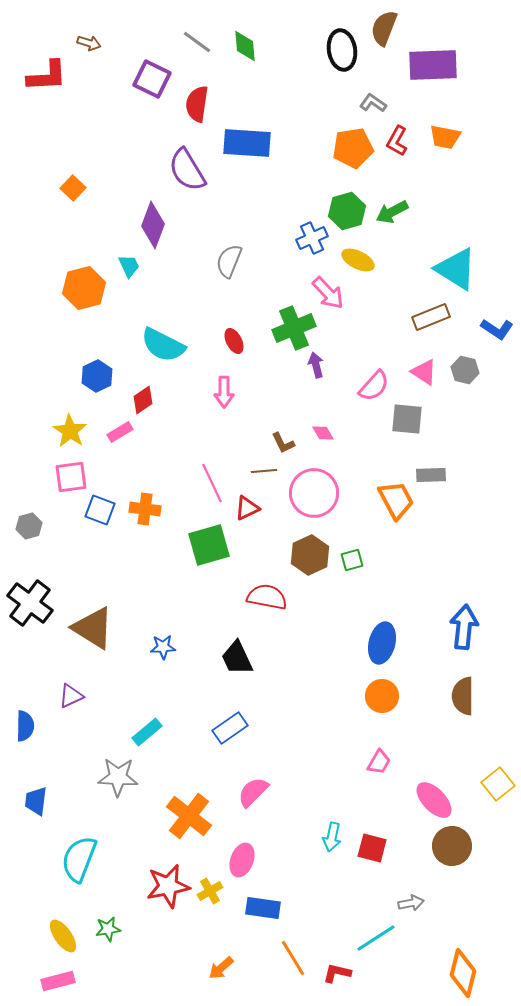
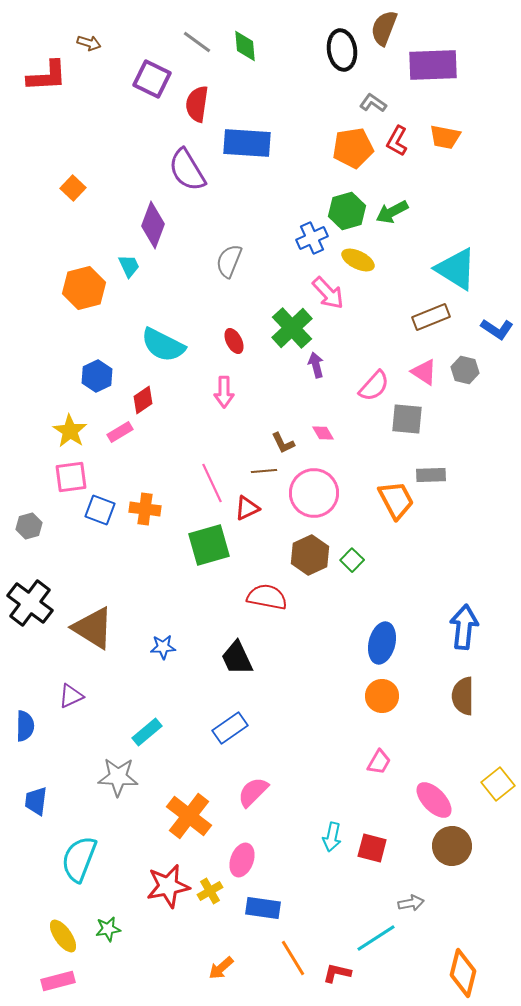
green cross at (294, 328): moved 2 px left; rotated 21 degrees counterclockwise
green square at (352, 560): rotated 30 degrees counterclockwise
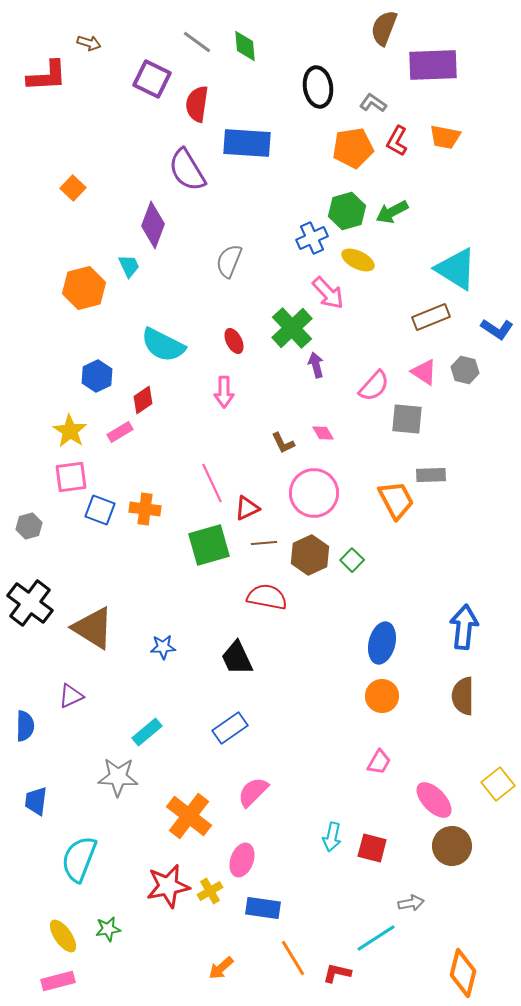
black ellipse at (342, 50): moved 24 px left, 37 px down
brown line at (264, 471): moved 72 px down
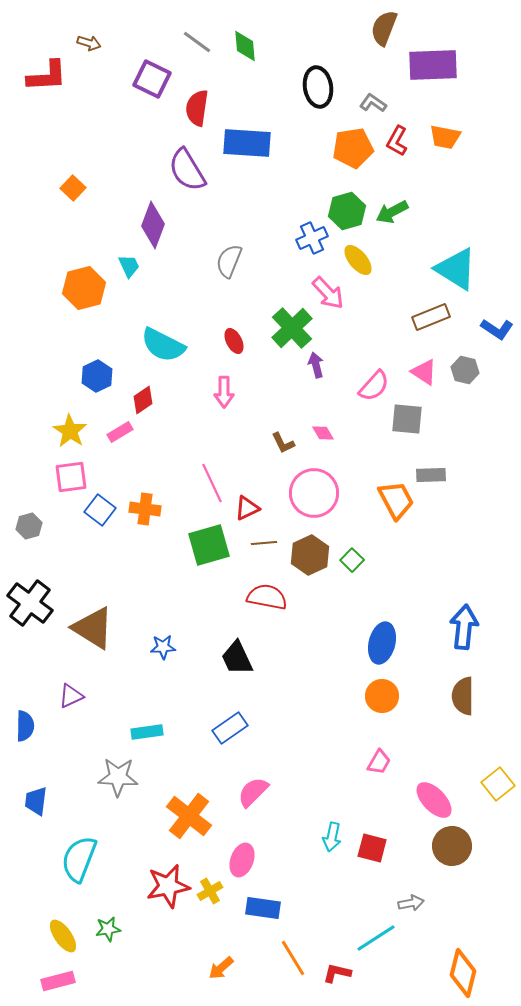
red semicircle at (197, 104): moved 4 px down
yellow ellipse at (358, 260): rotated 24 degrees clockwise
blue square at (100, 510): rotated 16 degrees clockwise
cyan rectangle at (147, 732): rotated 32 degrees clockwise
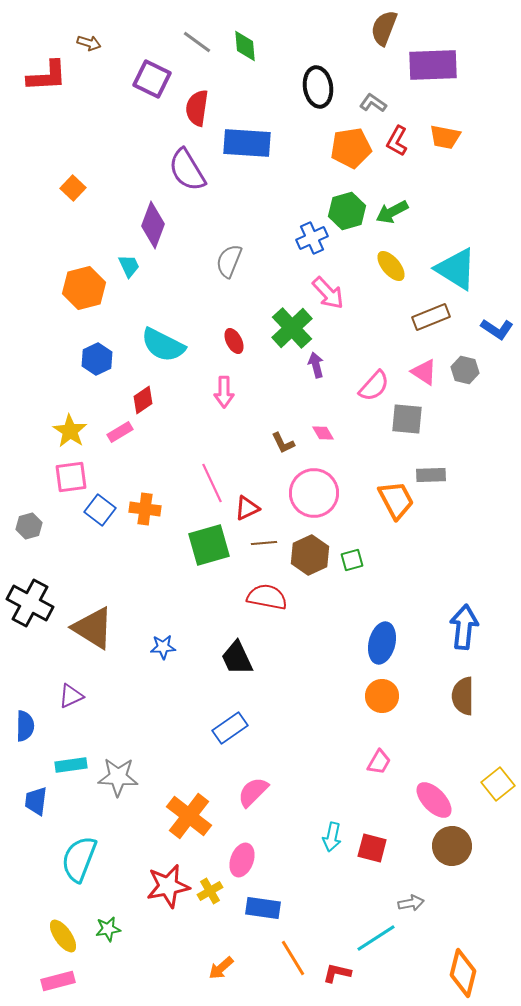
orange pentagon at (353, 148): moved 2 px left
yellow ellipse at (358, 260): moved 33 px right, 6 px down
blue hexagon at (97, 376): moved 17 px up
green square at (352, 560): rotated 30 degrees clockwise
black cross at (30, 603): rotated 9 degrees counterclockwise
cyan rectangle at (147, 732): moved 76 px left, 33 px down
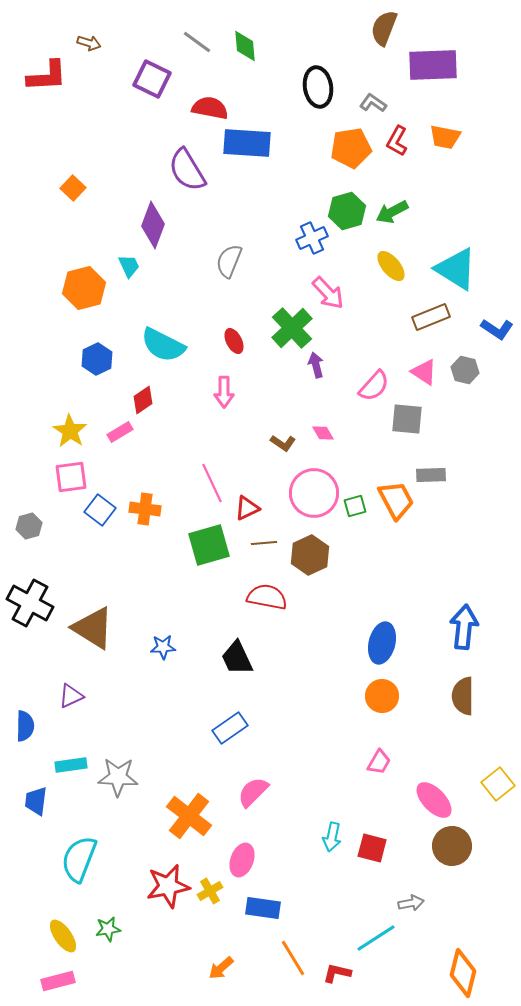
red semicircle at (197, 108): moved 13 px right; rotated 93 degrees clockwise
brown L-shape at (283, 443): rotated 30 degrees counterclockwise
green square at (352, 560): moved 3 px right, 54 px up
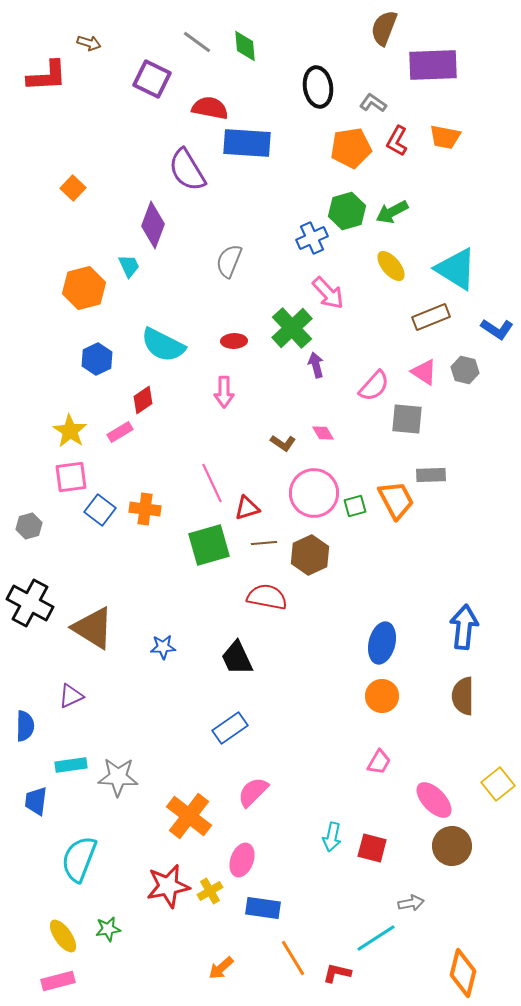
red ellipse at (234, 341): rotated 65 degrees counterclockwise
red triangle at (247, 508): rotated 8 degrees clockwise
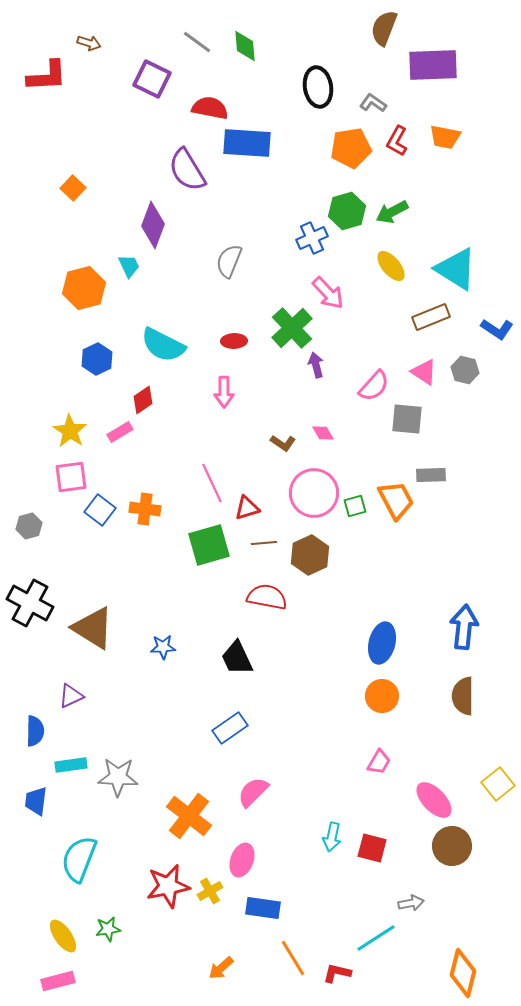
blue semicircle at (25, 726): moved 10 px right, 5 px down
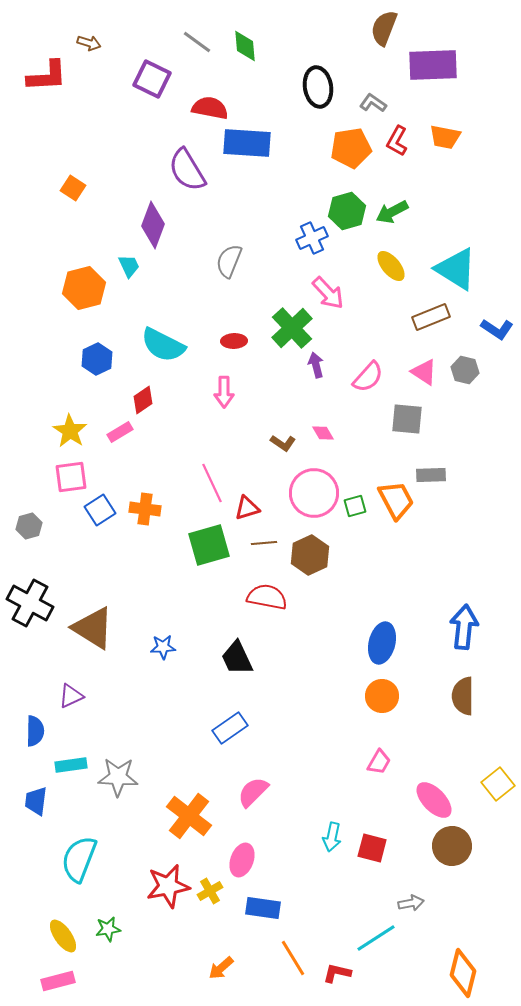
orange square at (73, 188): rotated 10 degrees counterclockwise
pink semicircle at (374, 386): moved 6 px left, 9 px up
blue square at (100, 510): rotated 20 degrees clockwise
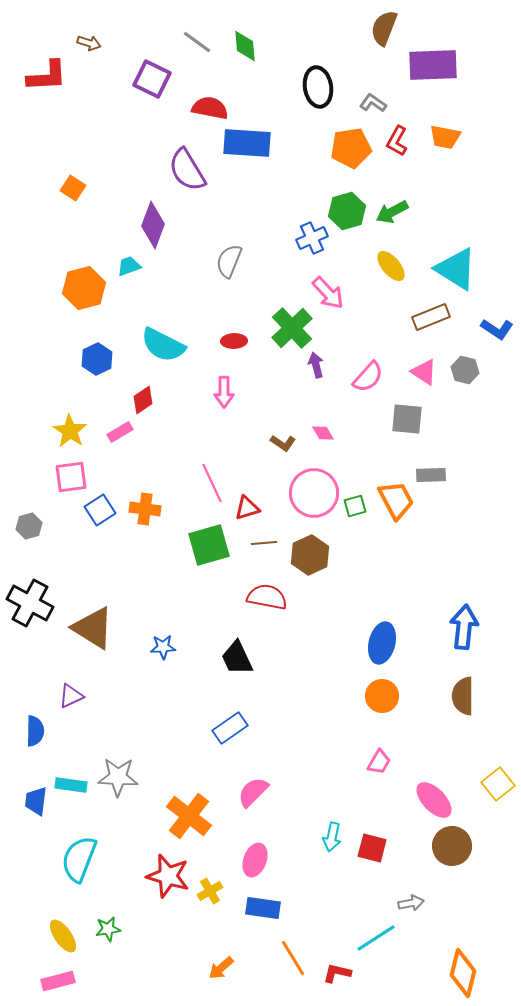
cyan trapezoid at (129, 266): rotated 85 degrees counterclockwise
cyan rectangle at (71, 765): moved 20 px down; rotated 16 degrees clockwise
pink ellipse at (242, 860): moved 13 px right
red star at (168, 886): moved 10 px up; rotated 27 degrees clockwise
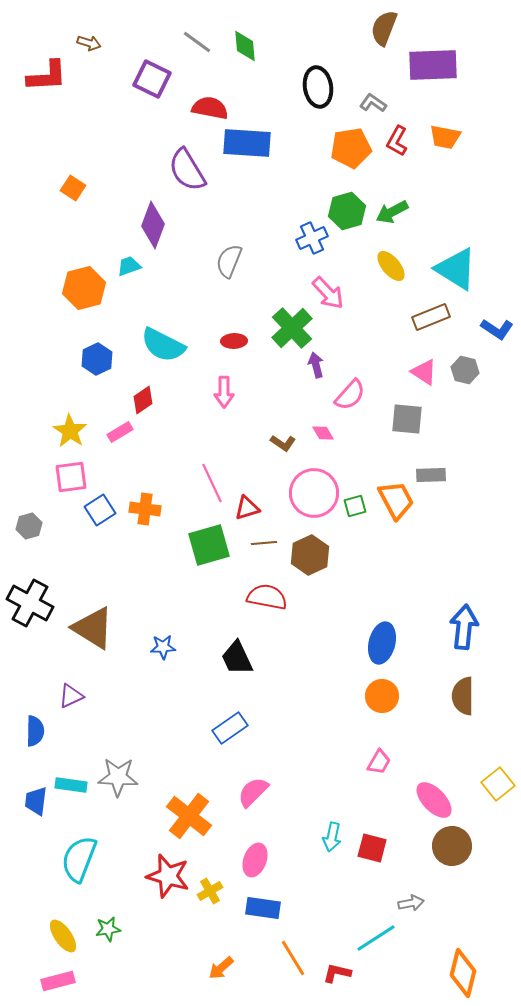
pink semicircle at (368, 377): moved 18 px left, 18 px down
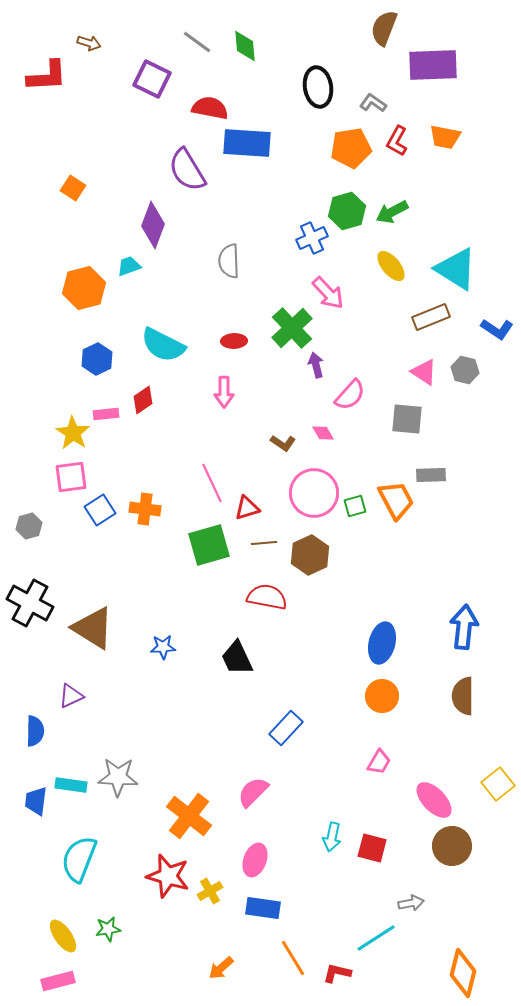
gray semicircle at (229, 261): rotated 24 degrees counterclockwise
yellow star at (70, 431): moved 3 px right, 2 px down
pink rectangle at (120, 432): moved 14 px left, 18 px up; rotated 25 degrees clockwise
blue rectangle at (230, 728): moved 56 px right; rotated 12 degrees counterclockwise
